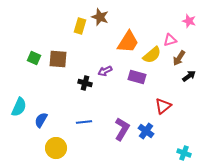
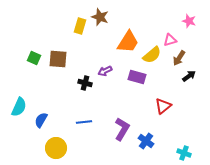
blue cross: moved 10 px down
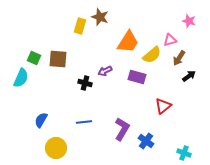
cyan semicircle: moved 2 px right, 29 px up
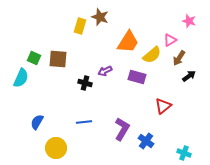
pink triangle: rotated 16 degrees counterclockwise
blue semicircle: moved 4 px left, 2 px down
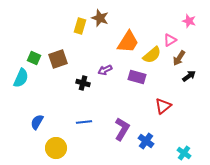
brown star: moved 1 px down
brown square: rotated 24 degrees counterclockwise
purple arrow: moved 1 px up
black cross: moved 2 px left
cyan cross: rotated 16 degrees clockwise
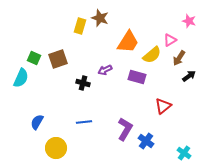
purple L-shape: moved 3 px right
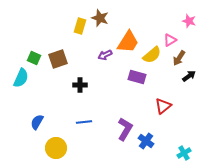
purple arrow: moved 15 px up
black cross: moved 3 px left, 2 px down; rotated 16 degrees counterclockwise
cyan cross: rotated 24 degrees clockwise
